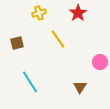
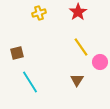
red star: moved 1 px up
yellow line: moved 23 px right, 8 px down
brown square: moved 10 px down
brown triangle: moved 3 px left, 7 px up
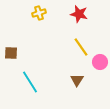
red star: moved 1 px right, 2 px down; rotated 24 degrees counterclockwise
brown square: moved 6 px left; rotated 16 degrees clockwise
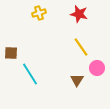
pink circle: moved 3 px left, 6 px down
cyan line: moved 8 px up
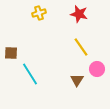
pink circle: moved 1 px down
